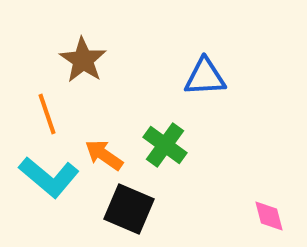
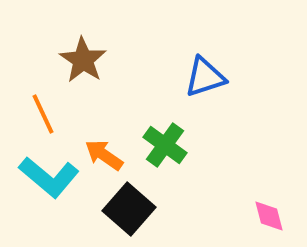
blue triangle: rotated 15 degrees counterclockwise
orange line: moved 4 px left; rotated 6 degrees counterclockwise
black square: rotated 18 degrees clockwise
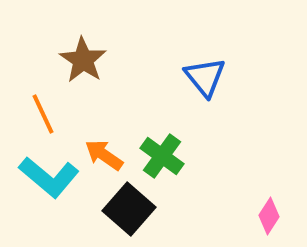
blue triangle: rotated 51 degrees counterclockwise
green cross: moved 3 px left, 11 px down
pink diamond: rotated 48 degrees clockwise
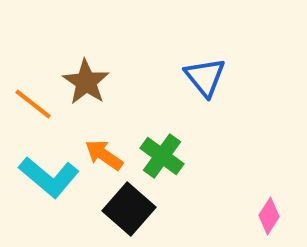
brown star: moved 3 px right, 22 px down
orange line: moved 10 px left, 10 px up; rotated 27 degrees counterclockwise
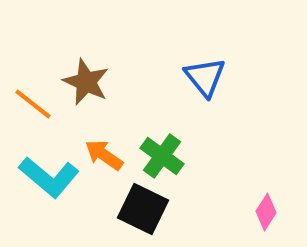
brown star: rotated 9 degrees counterclockwise
black square: moved 14 px right; rotated 15 degrees counterclockwise
pink diamond: moved 3 px left, 4 px up
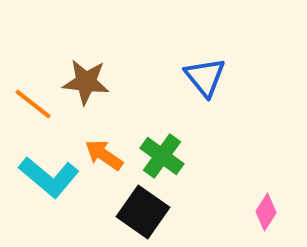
brown star: rotated 18 degrees counterclockwise
black square: moved 3 px down; rotated 9 degrees clockwise
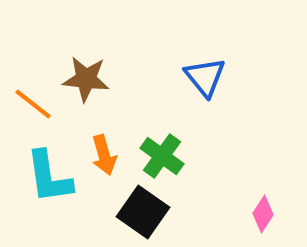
brown star: moved 3 px up
orange arrow: rotated 141 degrees counterclockwise
cyan L-shape: rotated 42 degrees clockwise
pink diamond: moved 3 px left, 2 px down
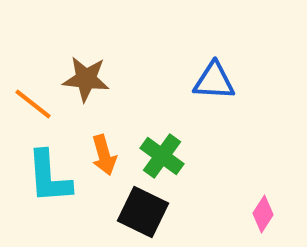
blue triangle: moved 9 px right, 4 px down; rotated 48 degrees counterclockwise
cyan L-shape: rotated 4 degrees clockwise
black square: rotated 9 degrees counterclockwise
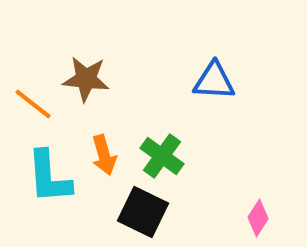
pink diamond: moved 5 px left, 4 px down
